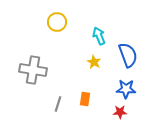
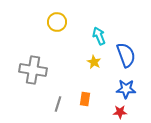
blue semicircle: moved 2 px left
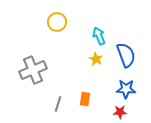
yellow star: moved 2 px right, 3 px up
gray cross: rotated 32 degrees counterclockwise
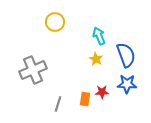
yellow circle: moved 2 px left
blue star: moved 1 px right, 5 px up
red star: moved 18 px left, 20 px up
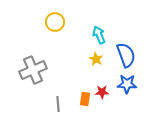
cyan arrow: moved 1 px up
gray line: rotated 21 degrees counterclockwise
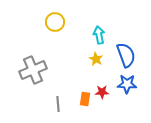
cyan arrow: rotated 12 degrees clockwise
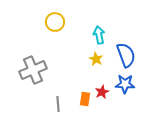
blue star: moved 2 px left
red star: rotated 24 degrees counterclockwise
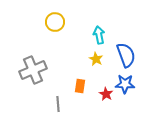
red star: moved 4 px right, 2 px down; rotated 16 degrees counterclockwise
orange rectangle: moved 5 px left, 13 px up
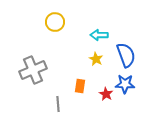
cyan arrow: rotated 78 degrees counterclockwise
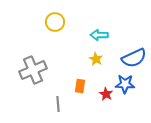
blue semicircle: moved 8 px right, 3 px down; rotated 85 degrees clockwise
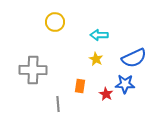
gray cross: rotated 24 degrees clockwise
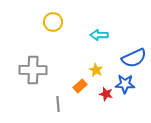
yellow circle: moved 2 px left
yellow star: moved 11 px down
orange rectangle: rotated 40 degrees clockwise
red star: rotated 16 degrees counterclockwise
